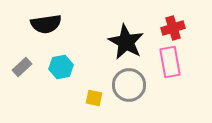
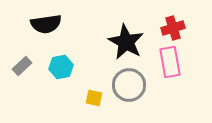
gray rectangle: moved 1 px up
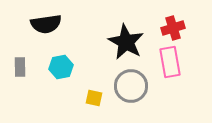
gray rectangle: moved 2 px left, 1 px down; rotated 48 degrees counterclockwise
gray circle: moved 2 px right, 1 px down
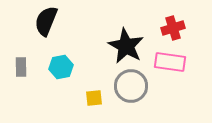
black semicircle: moved 3 px up; rotated 120 degrees clockwise
black star: moved 4 px down
pink rectangle: rotated 72 degrees counterclockwise
gray rectangle: moved 1 px right
yellow square: rotated 18 degrees counterclockwise
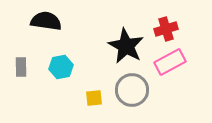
black semicircle: rotated 76 degrees clockwise
red cross: moved 7 px left, 1 px down
pink rectangle: rotated 36 degrees counterclockwise
gray circle: moved 1 px right, 4 px down
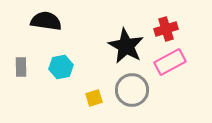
yellow square: rotated 12 degrees counterclockwise
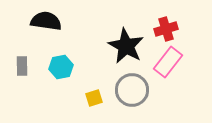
pink rectangle: moved 2 px left; rotated 24 degrees counterclockwise
gray rectangle: moved 1 px right, 1 px up
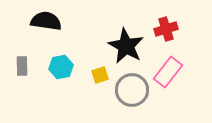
pink rectangle: moved 10 px down
yellow square: moved 6 px right, 23 px up
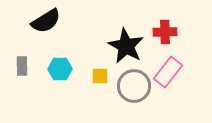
black semicircle: rotated 140 degrees clockwise
red cross: moved 1 px left, 3 px down; rotated 15 degrees clockwise
cyan hexagon: moved 1 px left, 2 px down; rotated 10 degrees clockwise
yellow square: moved 1 px down; rotated 18 degrees clockwise
gray circle: moved 2 px right, 4 px up
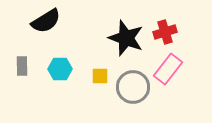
red cross: rotated 15 degrees counterclockwise
black star: moved 8 px up; rotated 9 degrees counterclockwise
pink rectangle: moved 3 px up
gray circle: moved 1 px left, 1 px down
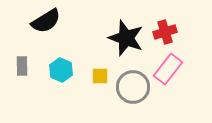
cyan hexagon: moved 1 px right, 1 px down; rotated 25 degrees clockwise
